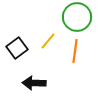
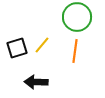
yellow line: moved 6 px left, 4 px down
black square: rotated 20 degrees clockwise
black arrow: moved 2 px right, 1 px up
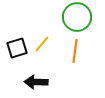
yellow line: moved 1 px up
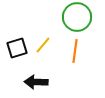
yellow line: moved 1 px right, 1 px down
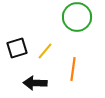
yellow line: moved 2 px right, 6 px down
orange line: moved 2 px left, 18 px down
black arrow: moved 1 px left, 1 px down
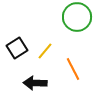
black square: rotated 15 degrees counterclockwise
orange line: rotated 35 degrees counterclockwise
